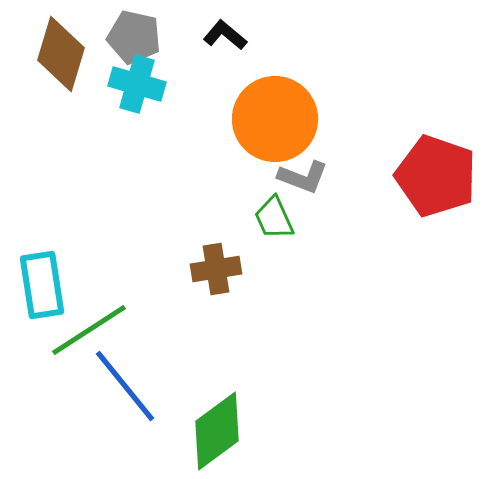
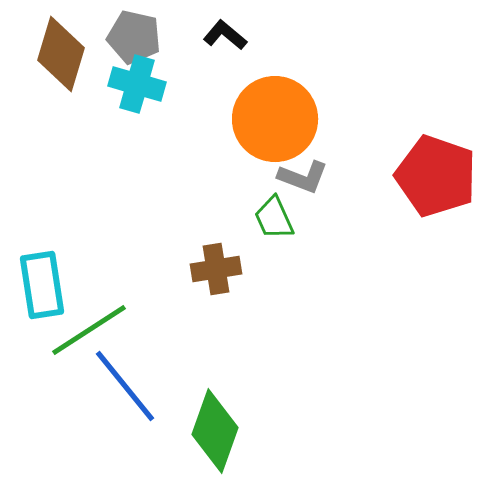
green diamond: moved 2 px left; rotated 34 degrees counterclockwise
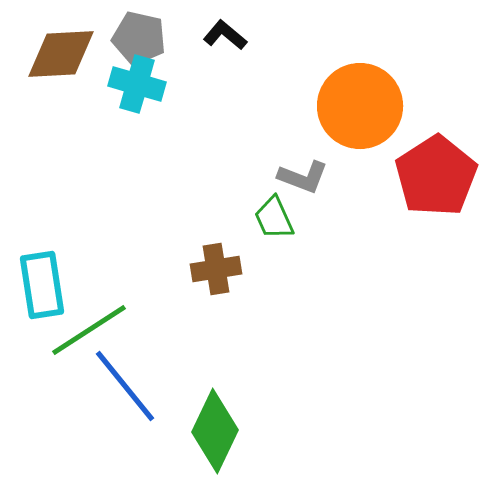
gray pentagon: moved 5 px right, 1 px down
brown diamond: rotated 70 degrees clockwise
orange circle: moved 85 px right, 13 px up
red pentagon: rotated 20 degrees clockwise
green diamond: rotated 6 degrees clockwise
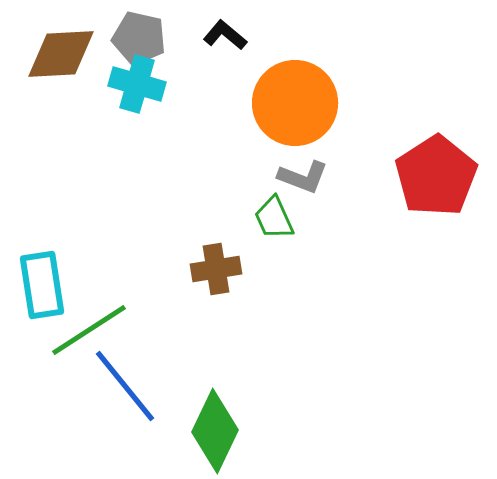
orange circle: moved 65 px left, 3 px up
